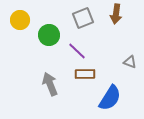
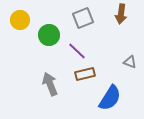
brown arrow: moved 5 px right
brown rectangle: rotated 12 degrees counterclockwise
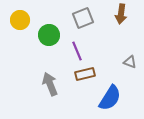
purple line: rotated 24 degrees clockwise
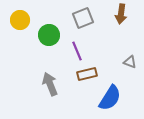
brown rectangle: moved 2 px right
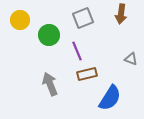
gray triangle: moved 1 px right, 3 px up
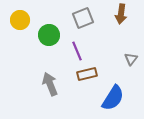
gray triangle: rotated 48 degrees clockwise
blue semicircle: moved 3 px right
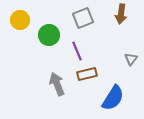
gray arrow: moved 7 px right
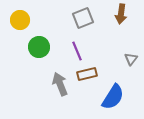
green circle: moved 10 px left, 12 px down
gray arrow: moved 3 px right
blue semicircle: moved 1 px up
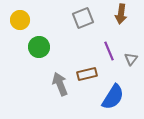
purple line: moved 32 px right
